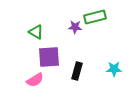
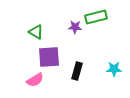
green rectangle: moved 1 px right
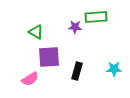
green rectangle: rotated 10 degrees clockwise
pink semicircle: moved 5 px left, 1 px up
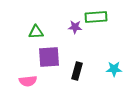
green triangle: rotated 35 degrees counterclockwise
pink semicircle: moved 2 px left, 2 px down; rotated 24 degrees clockwise
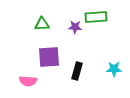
green triangle: moved 6 px right, 8 px up
pink semicircle: rotated 12 degrees clockwise
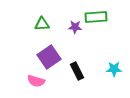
purple square: rotated 30 degrees counterclockwise
black rectangle: rotated 42 degrees counterclockwise
pink semicircle: moved 8 px right; rotated 12 degrees clockwise
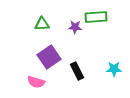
pink semicircle: moved 1 px down
